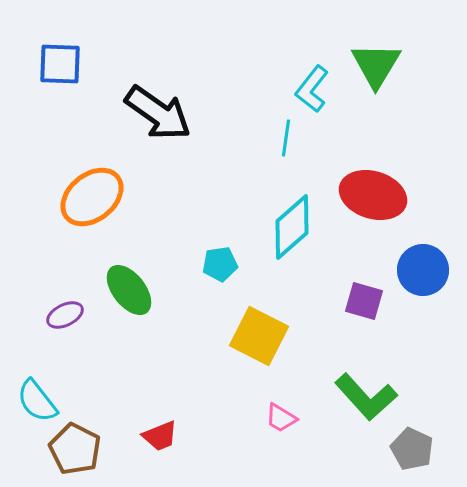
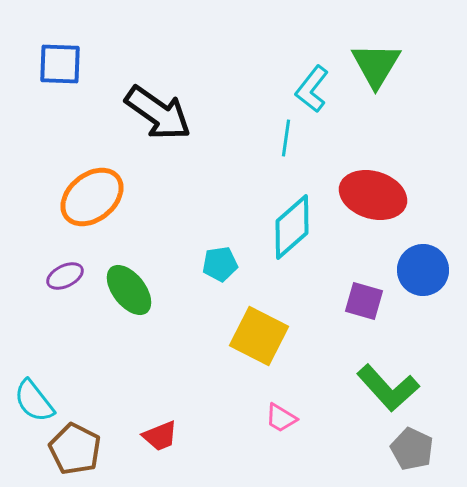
purple ellipse: moved 39 px up
green L-shape: moved 22 px right, 9 px up
cyan semicircle: moved 3 px left
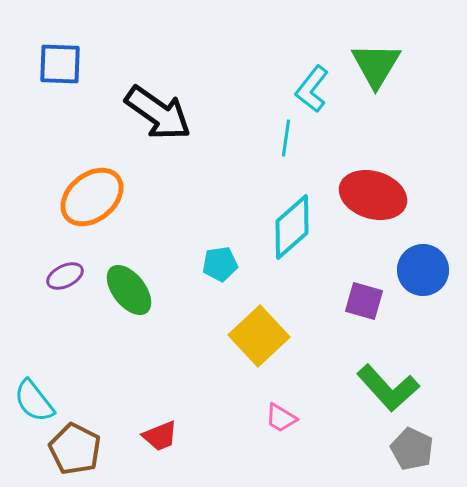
yellow square: rotated 20 degrees clockwise
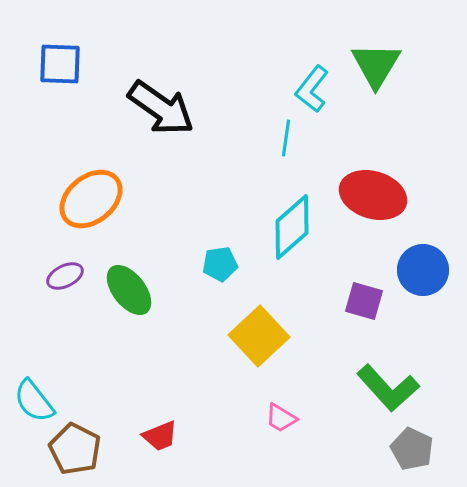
black arrow: moved 3 px right, 5 px up
orange ellipse: moved 1 px left, 2 px down
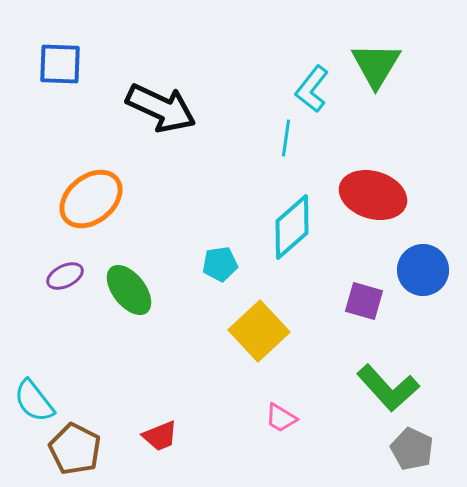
black arrow: rotated 10 degrees counterclockwise
yellow square: moved 5 px up
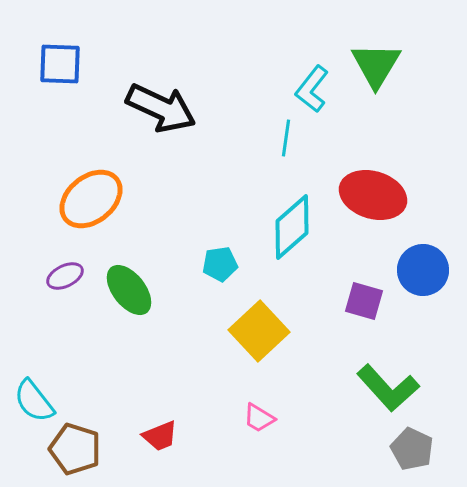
pink trapezoid: moved 22 px left
brown pentagon: rotated 9 degrees counterclockwise
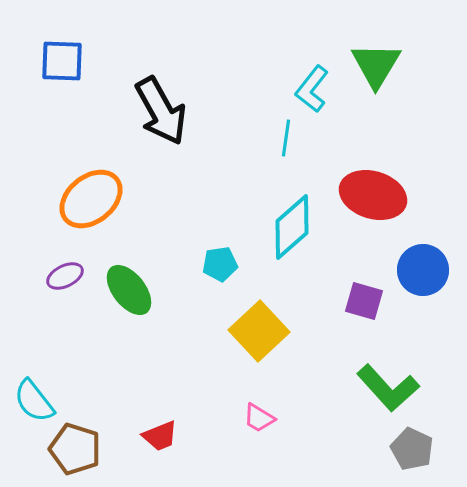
blue square: moved 2 px right, 3 px up
black arrow: moved 3 px down; rotated 36 degrees clockwise
